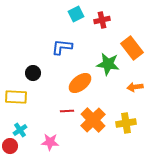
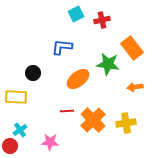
orange ellipse: moved 2 px left, 4 px up
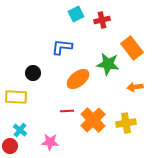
cyan cross: rotated 16 degrees counterclockwise
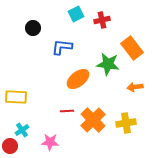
black circle: moved 45 px up
cyan cross: moved 2 px right; rotated 16 degrees clockwise
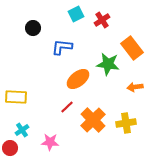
red cross: rotated 21 degrees counterclockwise
red line: moved 4 px up; rotated 40 degrees counterclockwise
red circle: moved 2 px down
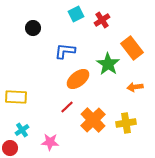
blue L-shape: moved 3 px right, 4 px down
green star: rotated 25 degrees clockwise
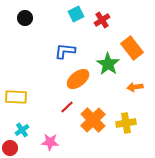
black circle: moved 8 px left, 10 px up
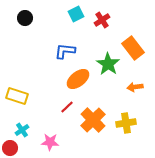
orange rectangle: moved 1 px right
yellow rectangle: moved 1 px right, 1 px up; rotated 15 degrees clockwise
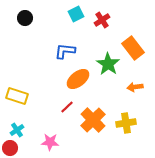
cyan cross: moved 5 px left
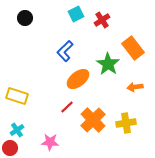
blue L-shape: rotated 50 degrees counterclockwise
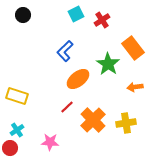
black circle: moved 2 px left, 3 px up
